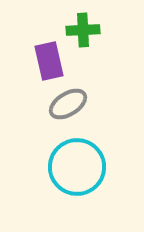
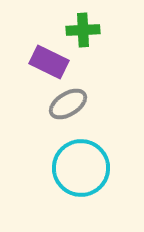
purple rectangle: moved 1 px down; rotated 51 degrees counterclockwise
cyan circle: moved 4 px right, 1 px down
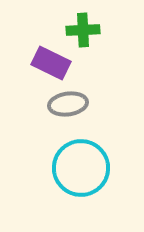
purple rectangle: moved 2 px right, 1 px down
gray ellipse: rotated 24 degrees clockwise
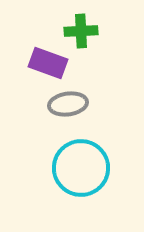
green cross: moved 2 px left, 1 px down
purple rectangle: moved 3 px left; rotated 6 degrees counterclockwise
